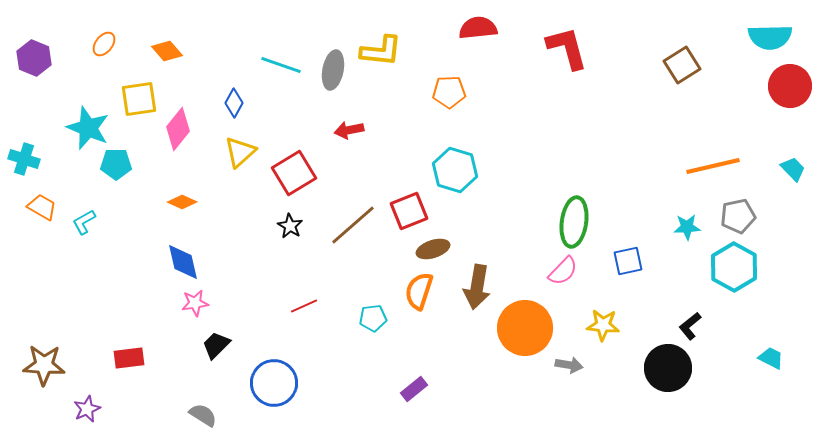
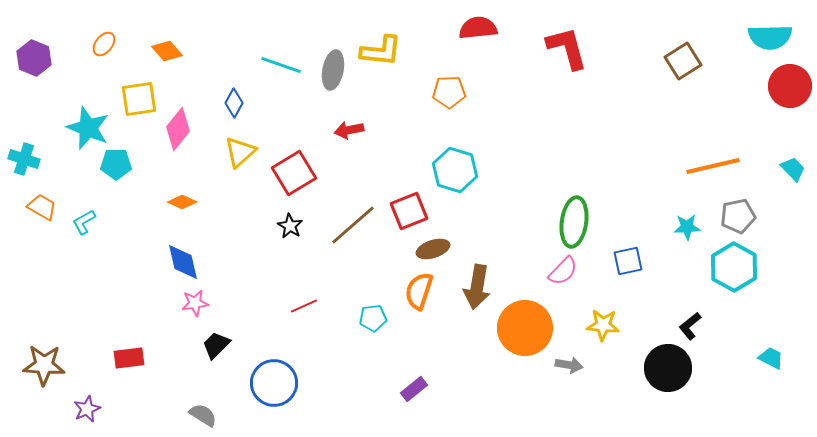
brown square at (682, 65): moved 1 px right, 4 px up
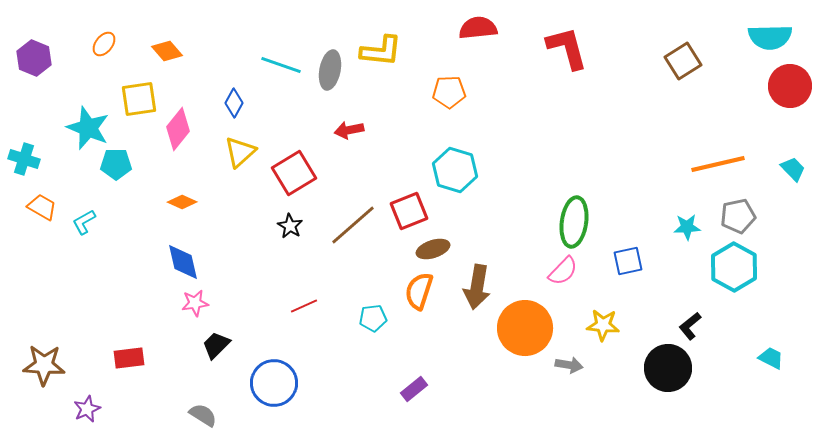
gray ellipse at (333, 70): moved 3 px left
orange line at (713, 166): moved 5 px right, 2 px up
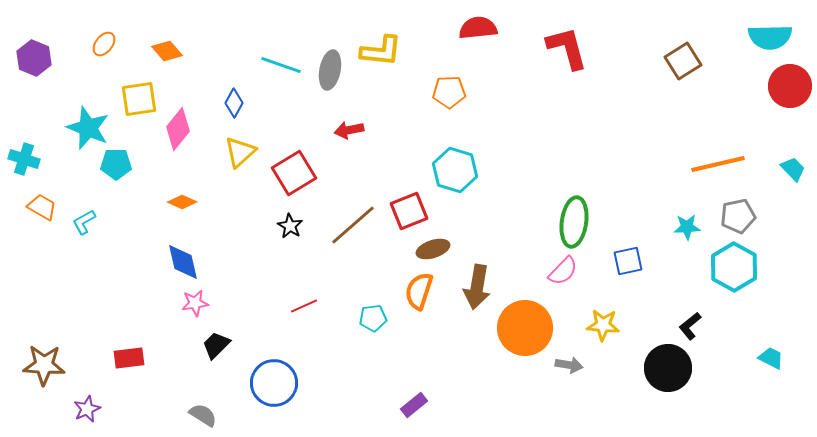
purple rectangle at (414, 389): moved 16 px down
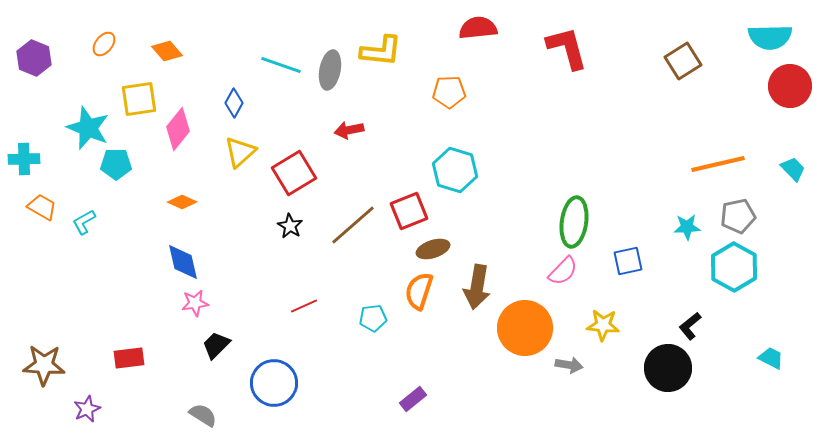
cyan cross at (24, 159): rotated 20 degrees counterclockwise
purple rectangle at (414, 405): moved 1 px left, 6 px up
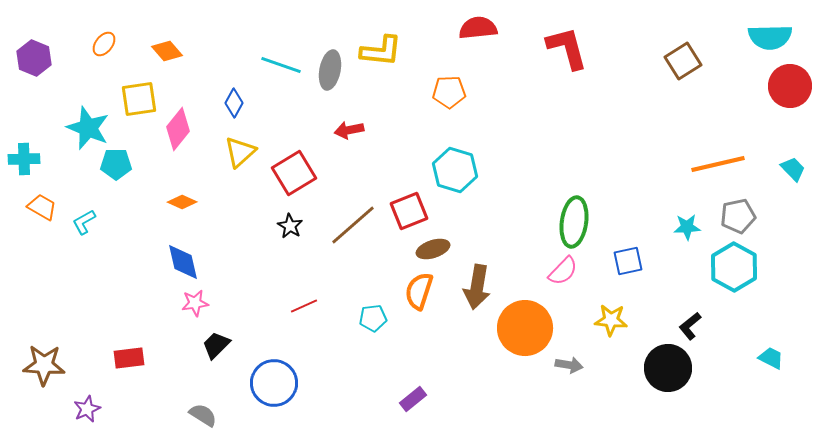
yellow star at (603, 325): moved 8 px right, 5 px up
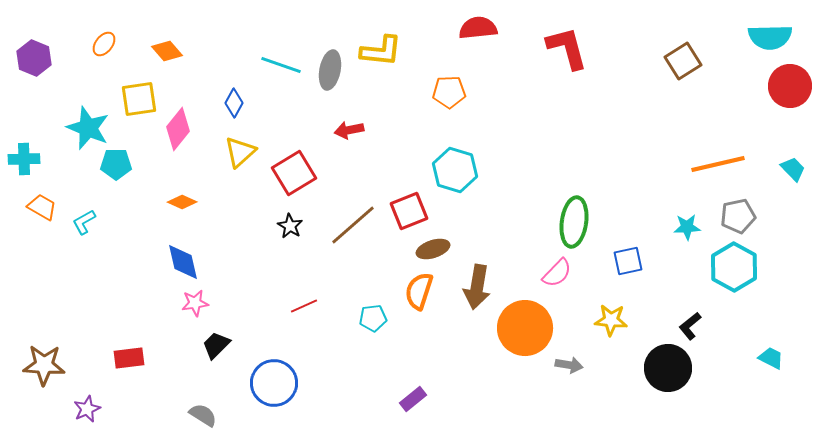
pink semicircle at (563, 271): moved 6 px left, 2 px down
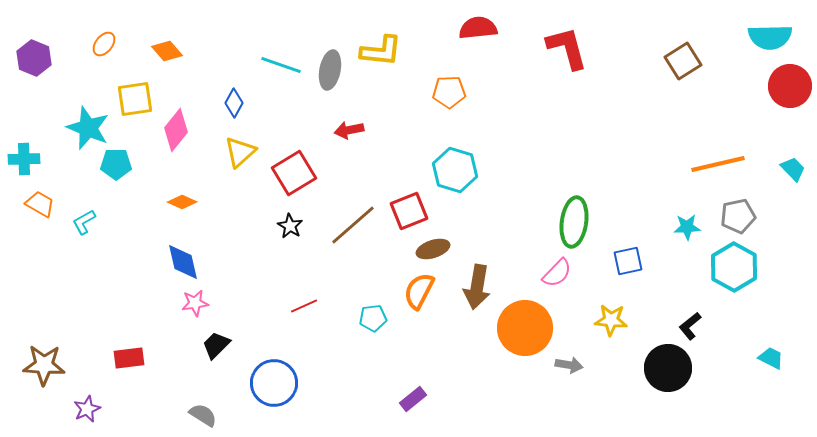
yellow square at (139, 99): moved 4 px left
pink diamond at (178, 129): moved 2 px left, 1 px down
orange trapezoid at (42, 207): moved 2 px left, 3 px up
orange semicircle at (419, 291): rotated 9 degrees clockwise
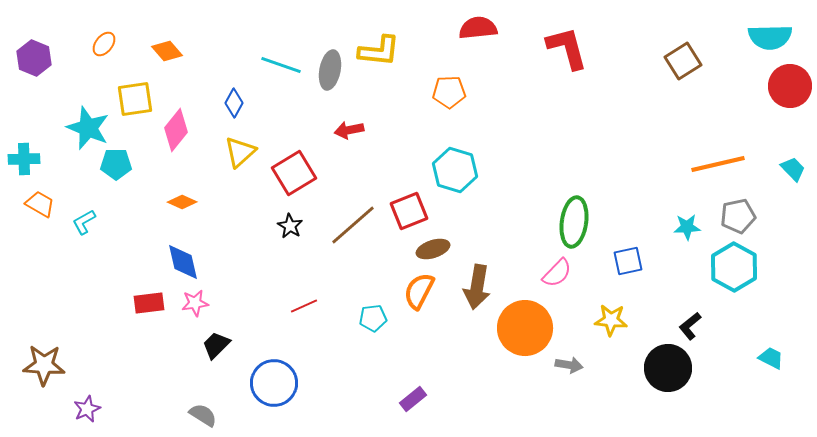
yellow L-shape at (381, 51): moved 2 px left
red rectangle at (129, 358): moved 20 px right, 55 px up
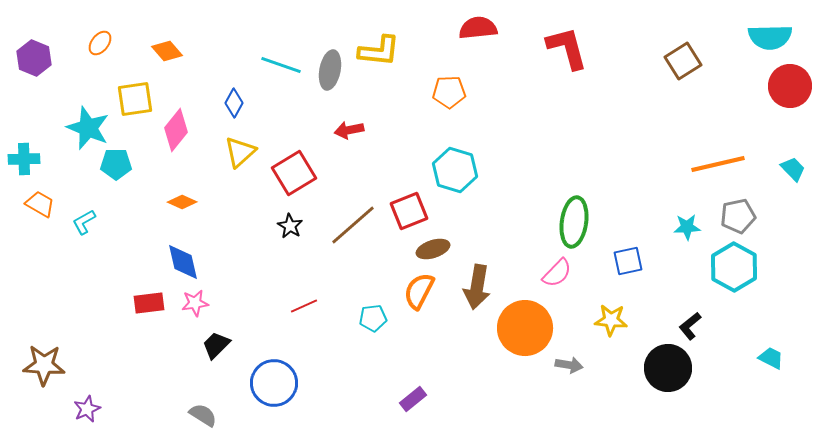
orange ellipse at (104, 44): moved 4 px left, 1 px up
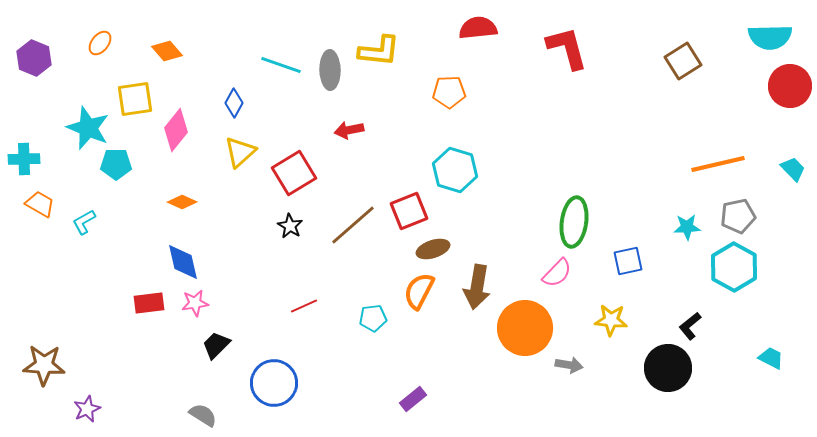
gray ellipse at (330, 70): rotated 12 degrees counterclockwise
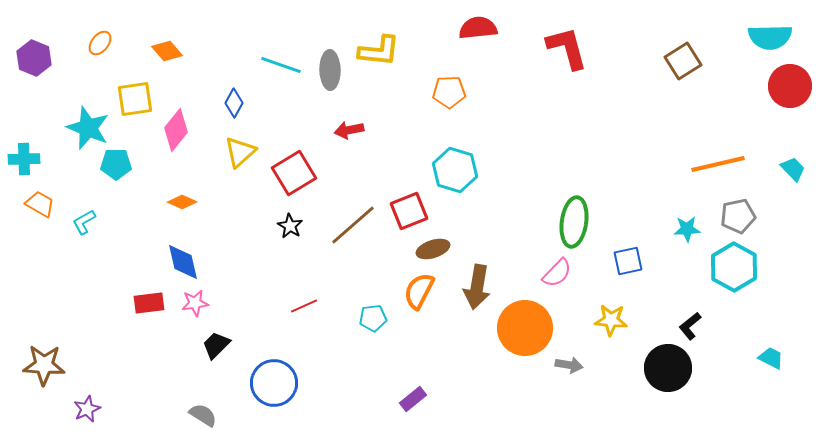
cyan star at (687, 227): moved 2 px down
